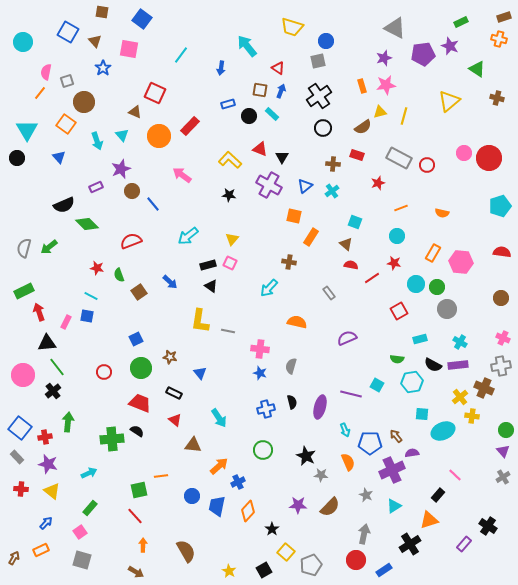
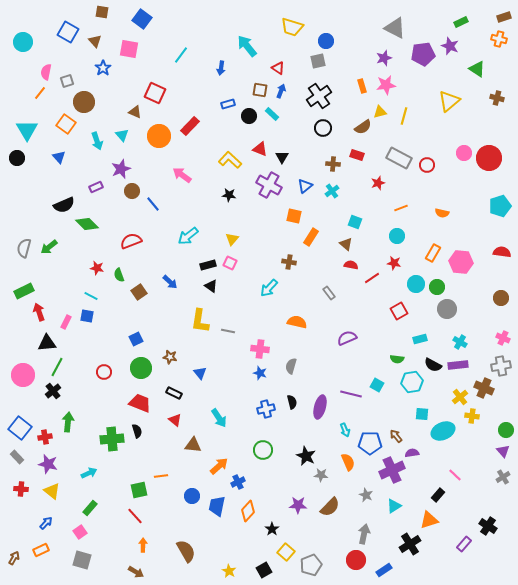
green line at (57, 367): rotated 66 degrees clockwise
black semicircle at (137, 431): rotated 40 degrees clockwise
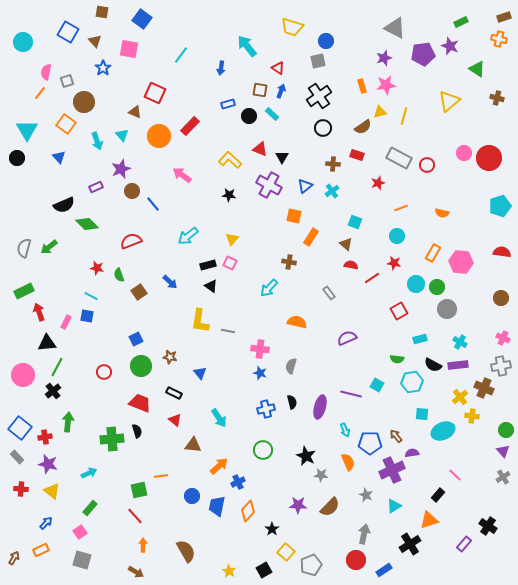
green circle at (141, 368): moved 2 px up
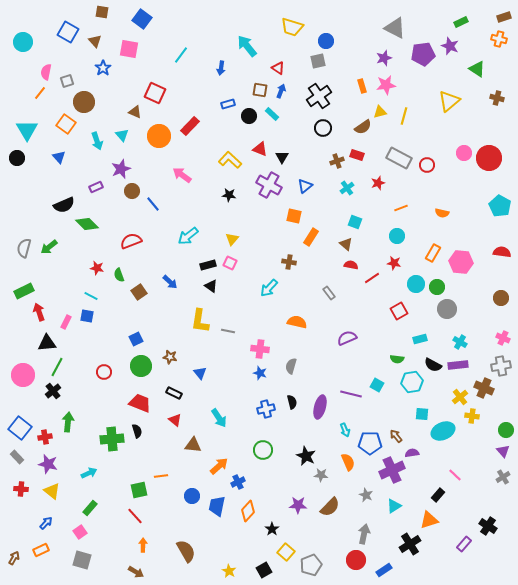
brown cross at (333, 164): moved 4 px right, 3 px up; rotated 24 degrees counterclockwise
cyan cross at (332, 191): moved 15 px right, 3 px up
cyan pentagon at (500, 206): rotated 25 degrees counterclockwise
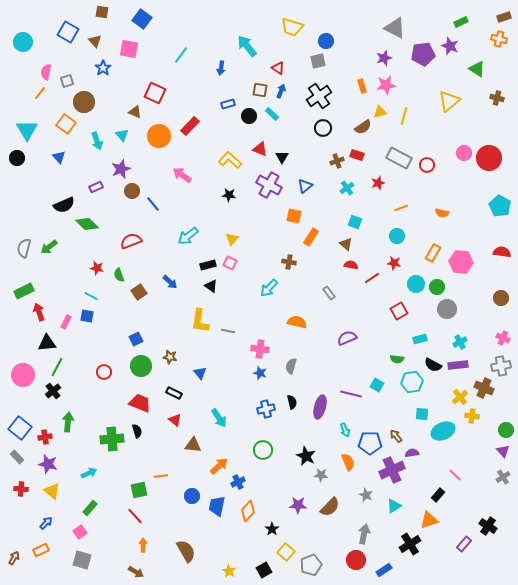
cyan cross at (460, 342): rotated 32 degrees clockwise
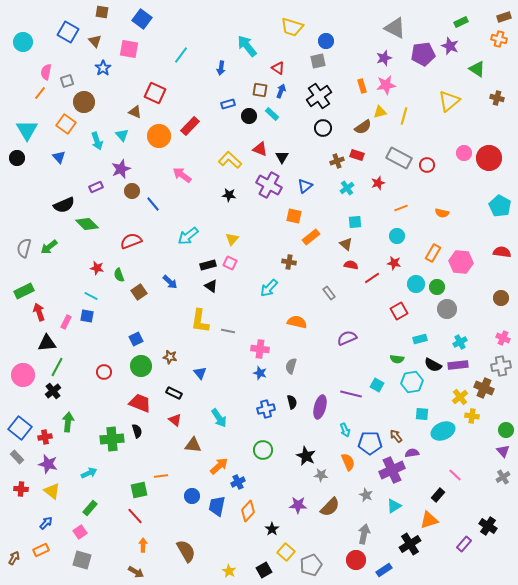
cyan square at (355, 222): rotated 24 degrees counterclockwise
orange rectangle at (311, 237): rotated 18 degrees clockwise
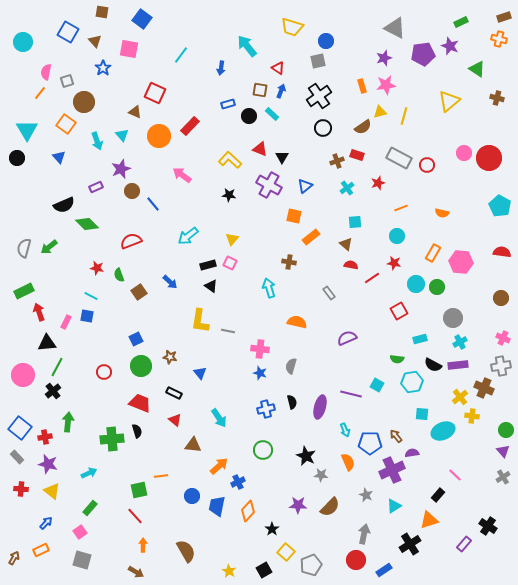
cyan arrow at (269, 288): rotated 120 degrees clockwise
gray circle at (447, 309): moved 6 px right, 9 px down
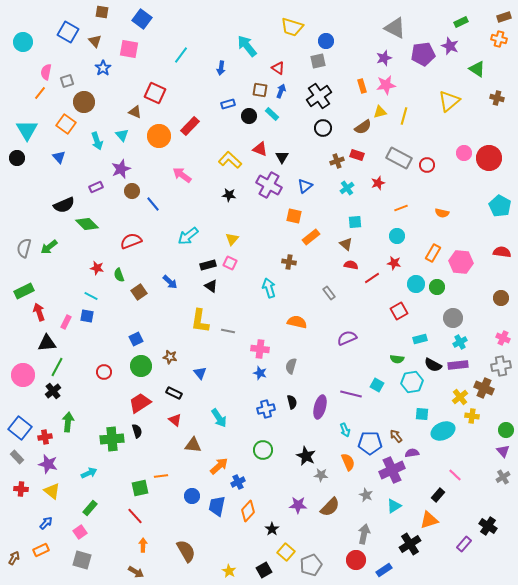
red trapezoid at (140, 403): rotated 55 degrees counterclockwise
green square at (139, 490): moved 1 px right, 2 px up
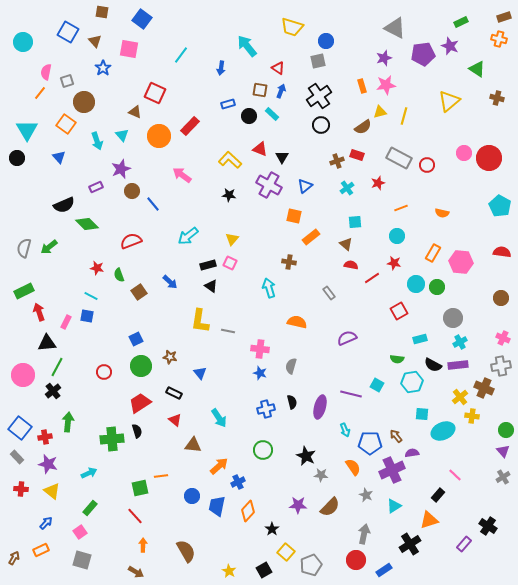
black circle at (323, 128): moved 2 px left, 3 px up
orange semicircle at (348, 462): moved 5 px right, 5 px down; rotated 12 degrees counterclockwise
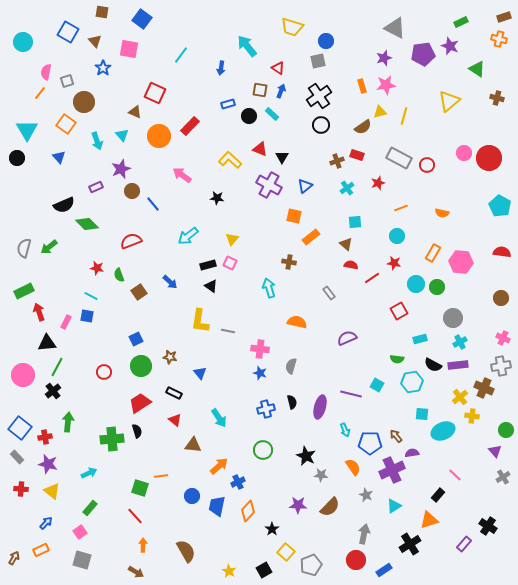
black star at (229, 195): moved 12 px left, 3 px down
purple triangle at (503, 451): moved 8 px left
green square at (140, 488): rotated 30 degrees clockwise
